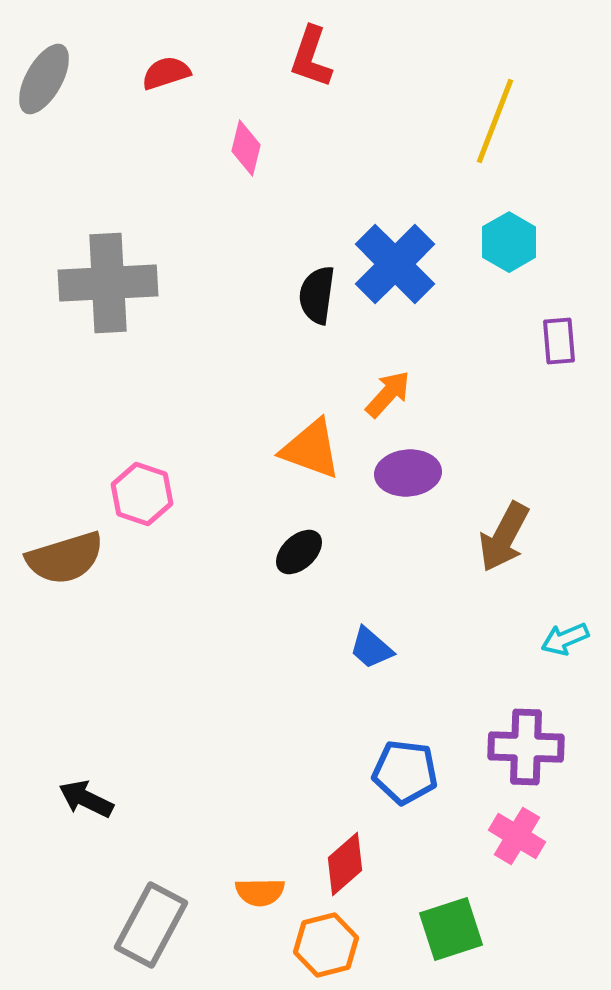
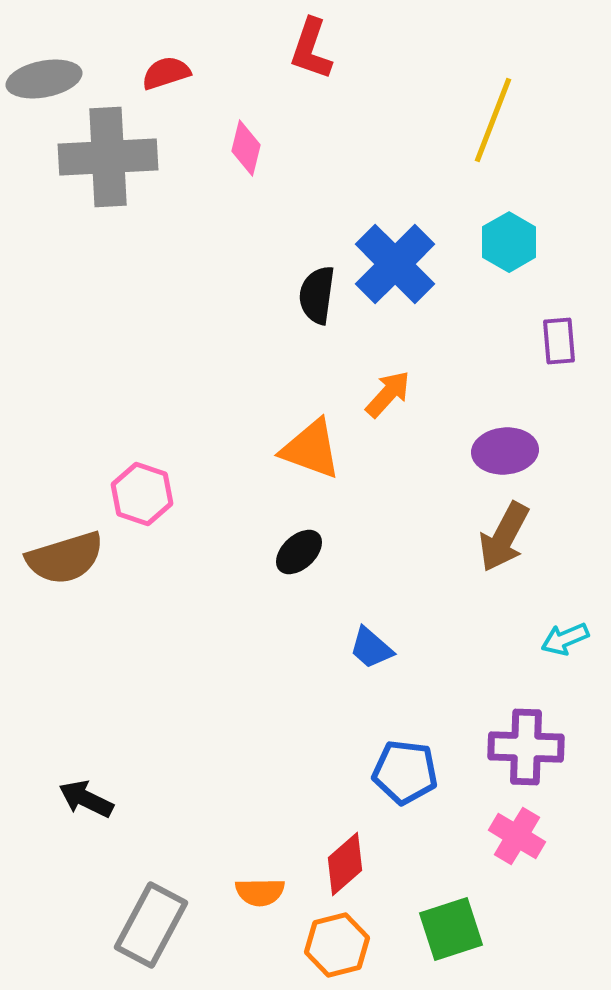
red L-shape: moved 8 px up
gray ellipse: rotated 50 degrees clockwise
yellow line: moved 2 px left, 1 px up
gray cross: moved 126 px up
purple ellipse: moved 97 px right, 22 px up
orange hexagon: moved 11 px right
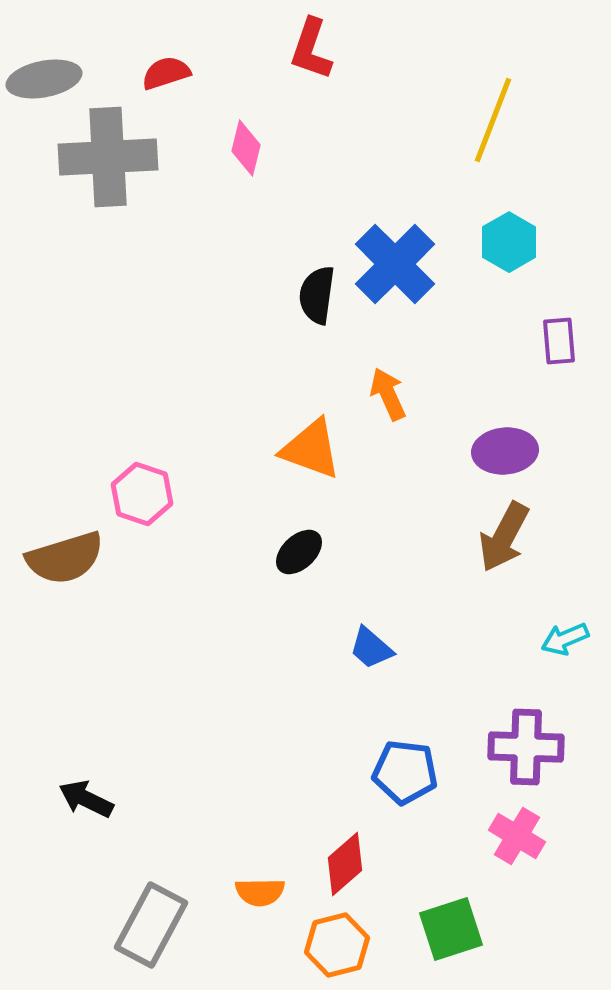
orange arrow: rotated 66 degrees counterclockwise
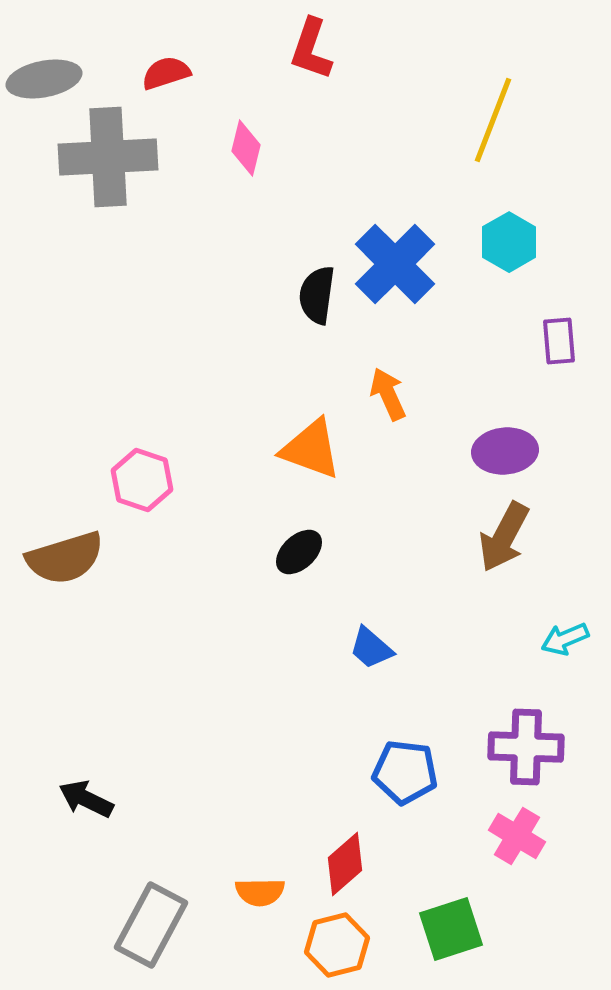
pink hexagon: moved 14 px up
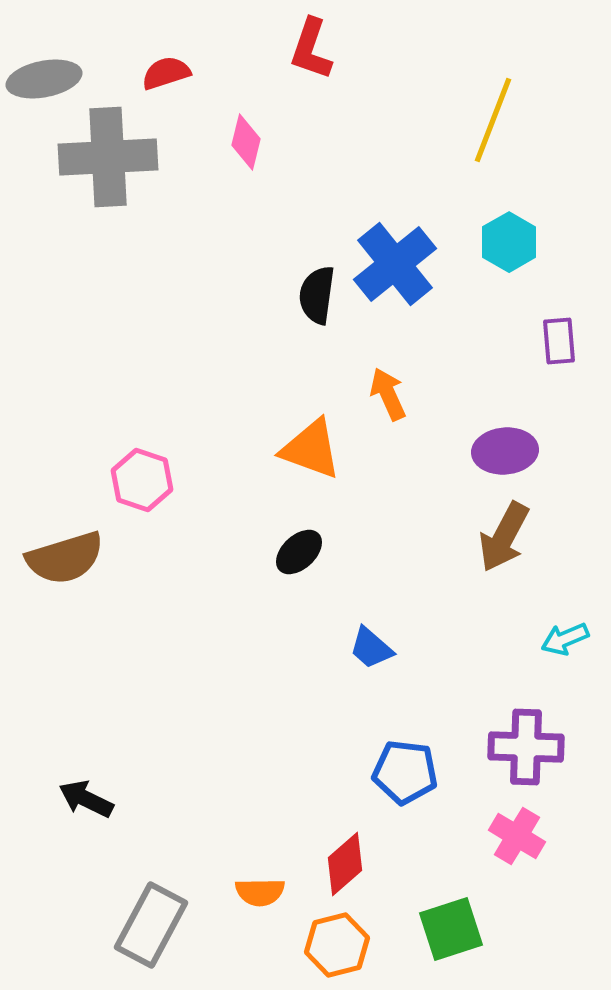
pink diamond: moved 6 px up
blue cross: rotated 6 degrees clockwise
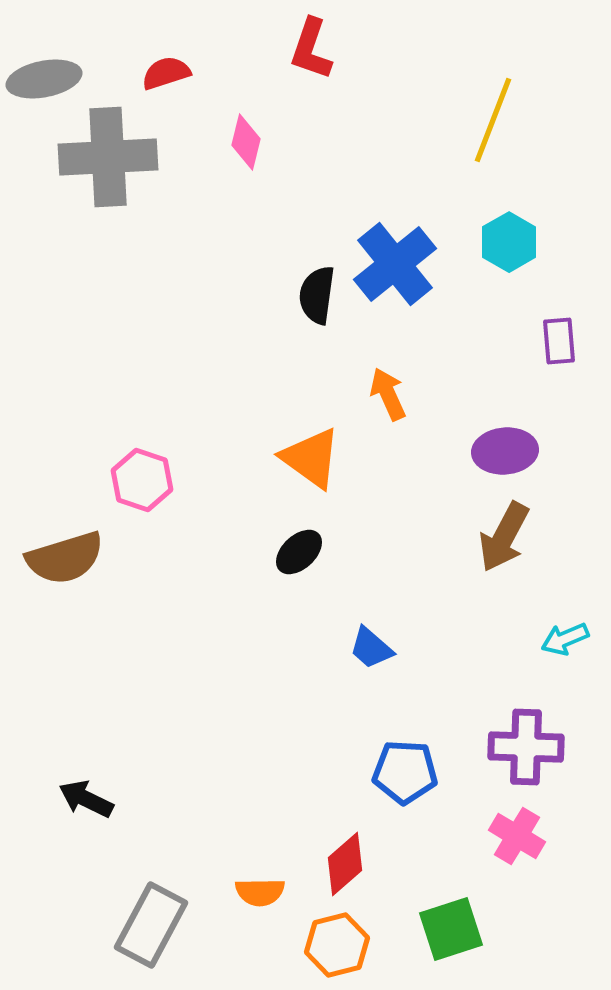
orange triangle: moved 9 px down; rotated 16 degrees clockwise
blue pentagon: rotated 4 degrees counterclockwise
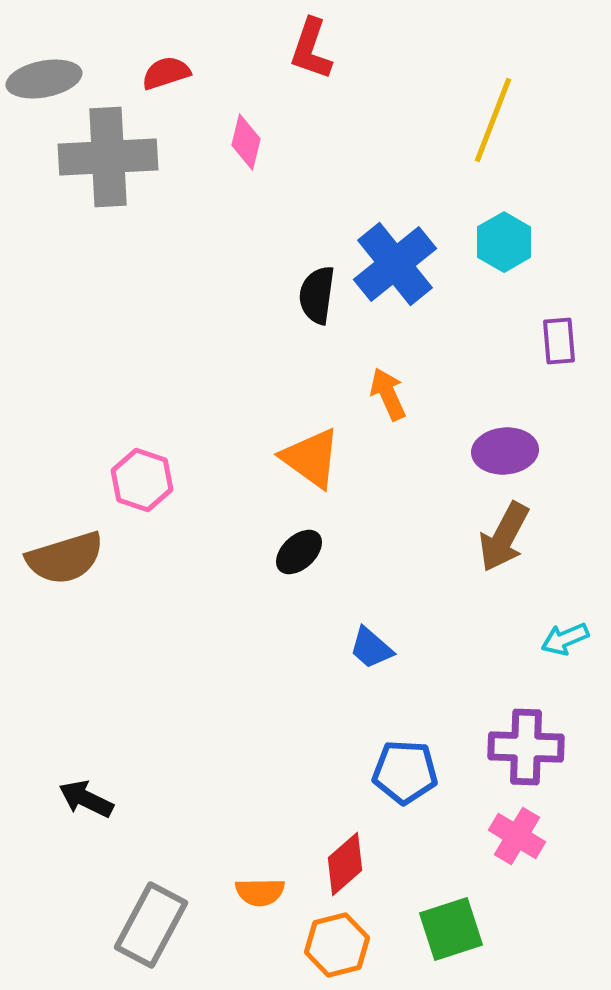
cyan hexagon: moved 5 px left
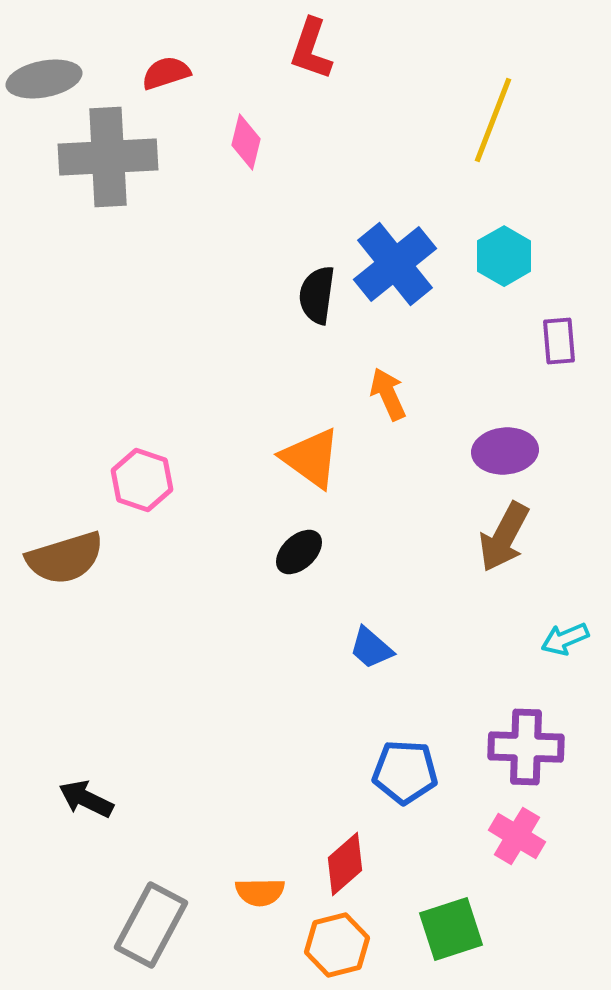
cyan hexagon: moved 14 px down
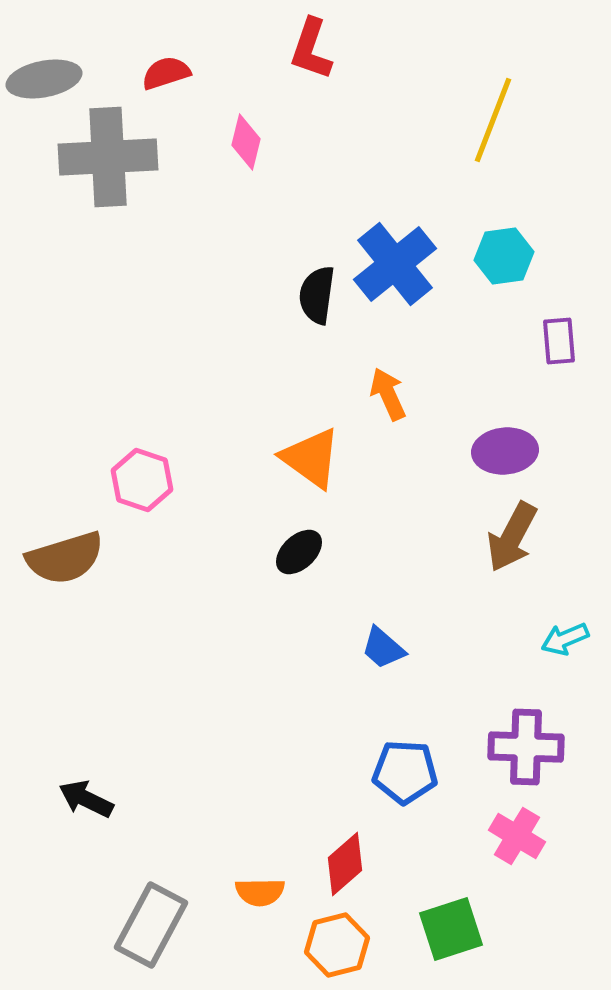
cyan hexagon: rotated 22 degrees clockwise
brown arrow: moved 8 px right
blue trapezoid: moved 12 px right
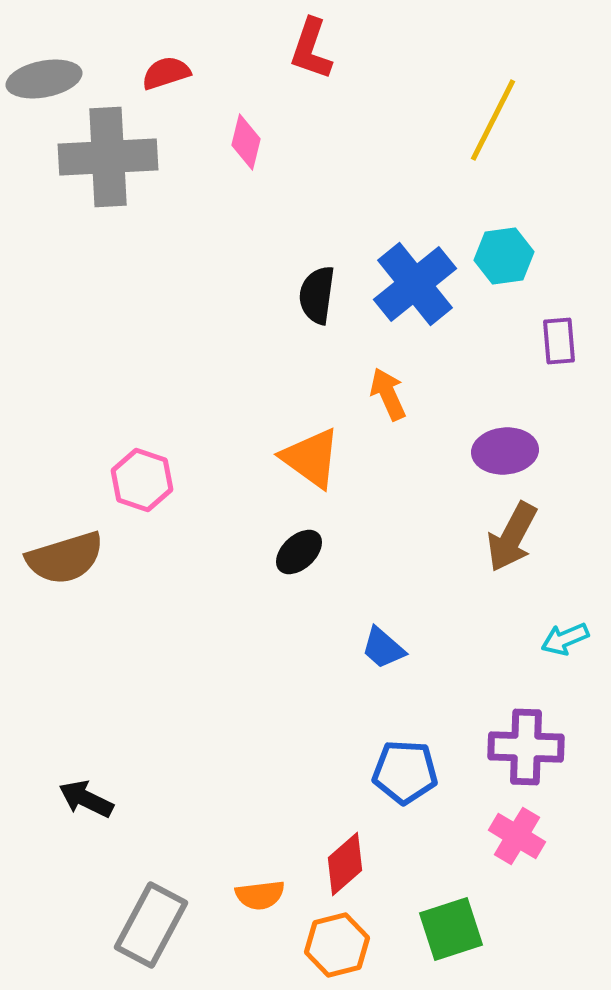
yellow line: rotated 6 degrees clockwise
blue cross: moved 20 px right, 20 px down
orange semicircle: moved 3 px down; rotated 6 degrees counterclockwise
